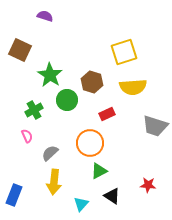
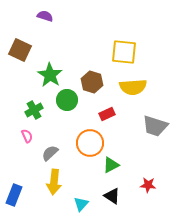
yellow square: rotated 24 degrees clockwise
green triangle: moved 12 px right, 6 px up
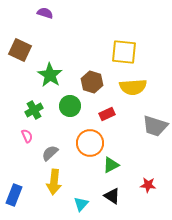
purple semicircle: moved 3 px up
green circle: moved 3 px right, 6 px down
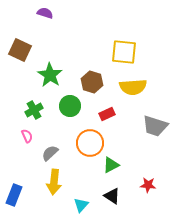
cyan triangle: moved 1 px down
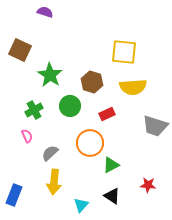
purple semicircle: moved 1 px up
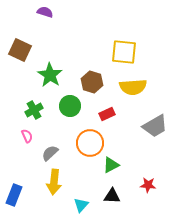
gray trapezoid: rotated 48 degrees counterclockwise
black triangle: rotated 30 degrees counterclockwise
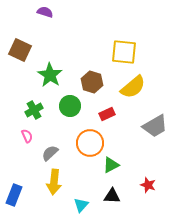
yellow semicircle: rotated 36 degrees counterclockwise
red star: rotated 14 degrees clockwise
